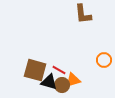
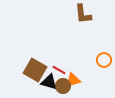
brown square: rotated 15 degrees clockwise
brown circle: moved 1 px right, 1 px down
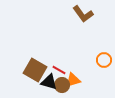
brown L-shape: rotated 30 degrees counterclockwise
brown circle: moved 1 px left, 1 px up
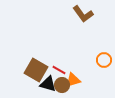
brown square: moved 1 px right
black triangle: moved 1 px left, 2 px down
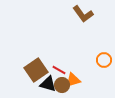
brown square: rotated 25 degrees clockwise
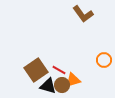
black triangle: moved 2 px down
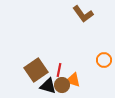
red line: rotated 72 degrees clockwise
orange triangle: rotated 35 degrees clockwise
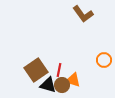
black triangle: moved 1 px up
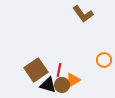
orange triangle: rotated 49 degrees counterclockwise
